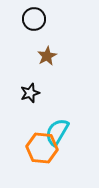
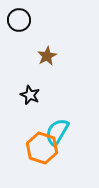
black circle: moved 15 px left, 1 px down
black star: moved 2 px down; rotated 30 degrees counterclockwise
orange hexagon: rotated 12 degrees clockwise
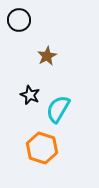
cyan semicircle: moved 1 px right, 23 px up
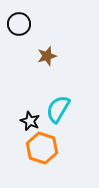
black circle: moved 4 px down
brown star: rotated 12 degrees clockwise
black star: moved 26 px down
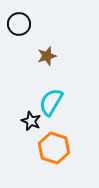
cyan semicircle: moved 7 px left, 7 px up
black star: moved 1 px right
orange hexagon: moved 12 px right
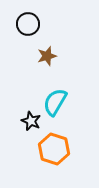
black circle: moved 9 px right
cyan semicircle: moved 4 px right
orange hexagon: moved 1 px down
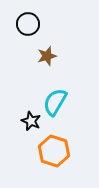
orange hexagon: moved 2 px down
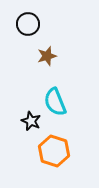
cyan semicircle: rotated 52 degrees counterclockwise
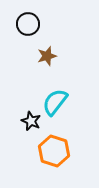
cyan semicircle: rotated 60 degrees clockwise
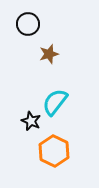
brown star: moved 2 px right, 2 px up
orange hexagon: rotated 8 degrees clockwise
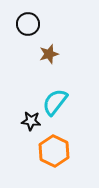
black star: rotated 18 degrees counterclockwise
